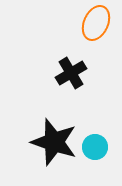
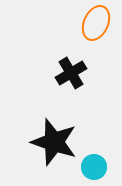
cyan circle: moved 1 px left, 20 px down
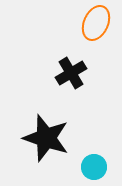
black star: moved 8 px left, 4 px up
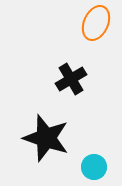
black cross: moved 6 px down
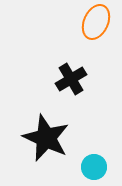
orange ellipse: moved 1 px up
black star: rotated 6 degrees clockwise
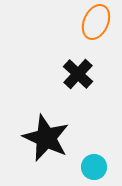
black cross: moved 7 px right, 5 px up; rotated 16 degrees counterclockwise
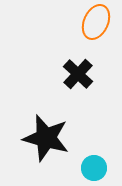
black star: rotated 9 degrees counterclockwise
cyan circle: moved 1 px down
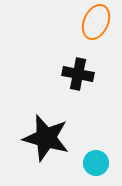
black cross: rotated 32 degrees counterclockwise
cyan circle: moved 2 px right, 5 px up
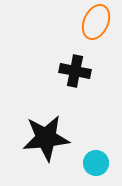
black cross: moved 3 px left, 3 px up
black star: rotated 21 degrees counterclockwise
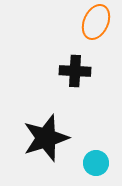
black cross: rotated 8 degrees counterclockwise
black star: rotated 12 degrees counterclockwise
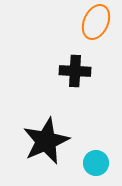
black star: moved 3 px down; rotated 6 degrees counterclockwise
